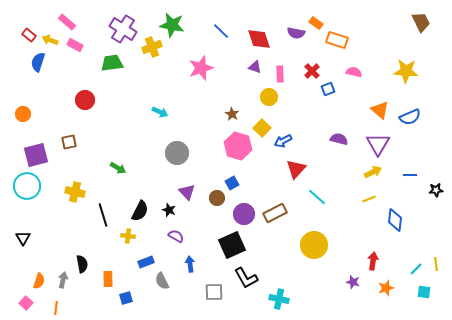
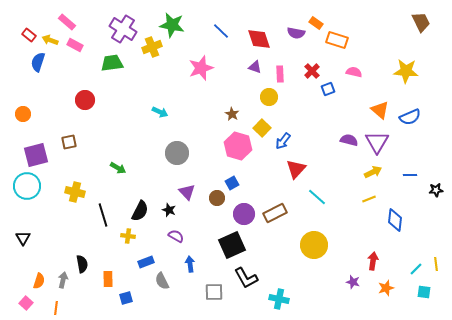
purple semicircle at (339, 139): moved 10 px right, 1 px down
blue arrow at (283, 141): rotated 24 degrees counterclockwise
purple triangle at (378, 144): moved 1 px left, 2 px up
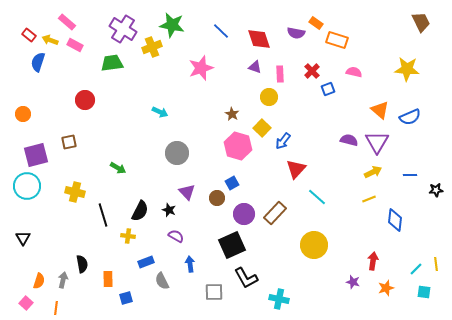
yellow star at (406, 71): moved 1 px right, 2 px up
brown rectangle at (275, 213): rotated 20 degrees counterclockwise
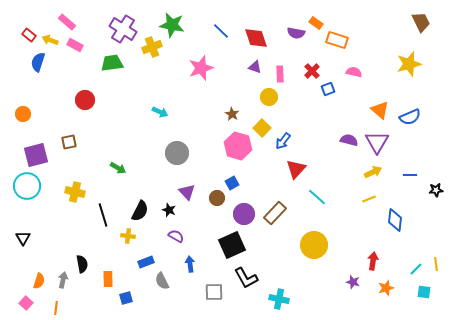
red diamond at (259, 39): moved 3 px left, 1 px up
yellow star at (407, 69): moved 2 px right, 5 px up; rotated 20 degrees counterclockwise
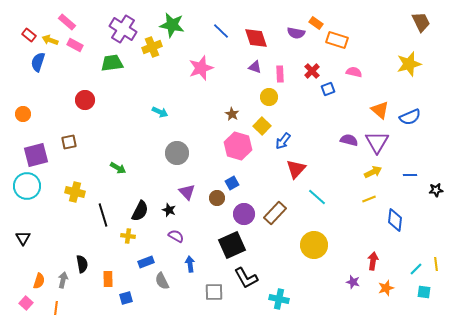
yellow square at (262, 128): moved 2 px up
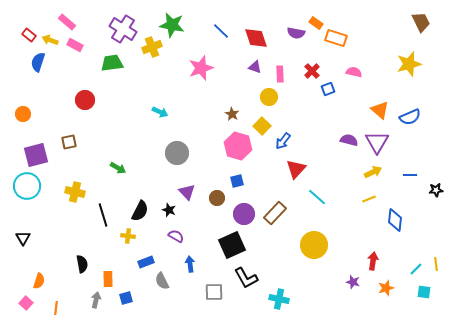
orange rectangle at (337, 40): moved 1 px left, 2 px up
blue square at (232, 183): moved 5 px right, 2 px up; rotated 16 degrees clockwise
gray arrow at (63, 280): moved 33 px right, 20 px down
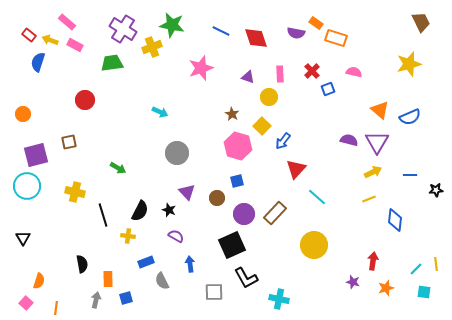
blue line at (221, 31): rotated 18 degrees counterclockwise
purple triangle at (255, 67): moved 7 px left, 10 px down
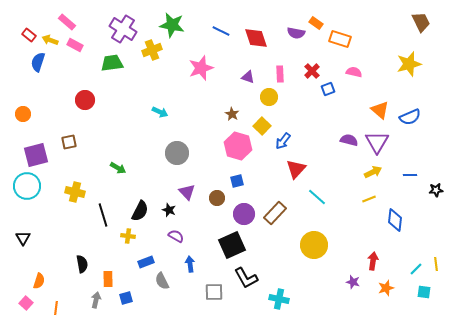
orange rectangle at (336, 38): moved 4 px right, 1 px down
yellow cross at (152, 47): moved 3 px down
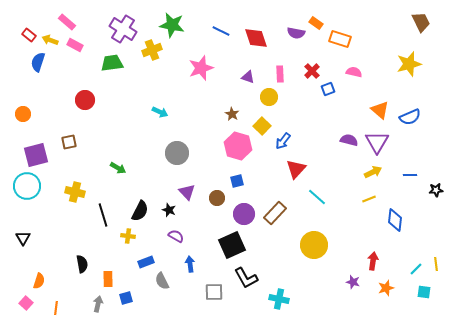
gray arrow at (96, 300): moved 2 px right, 4 px down
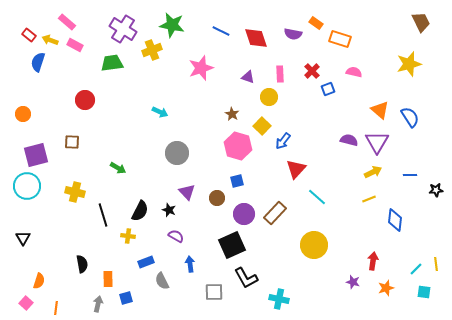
purple semicircle at (296, 33): moved 3 px left, 1 px down
blue semicircle at (410, 117): rotated 100 degrees counterclockwise
brown square at (69, 142): moved 3 px right; rotated 14 degrees clockwise
